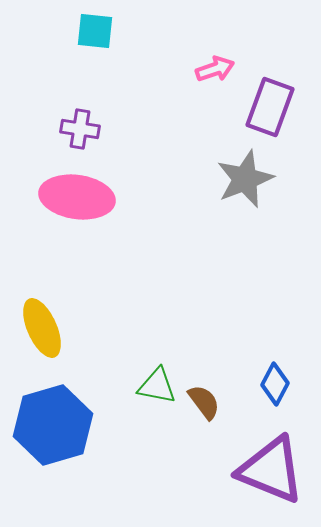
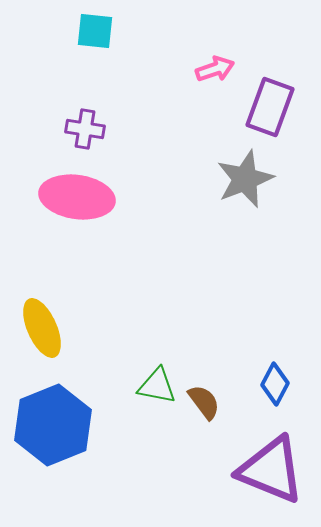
purple cross: moved 5 px right
blue hexagon: rotated 6 degrees counterclockwise
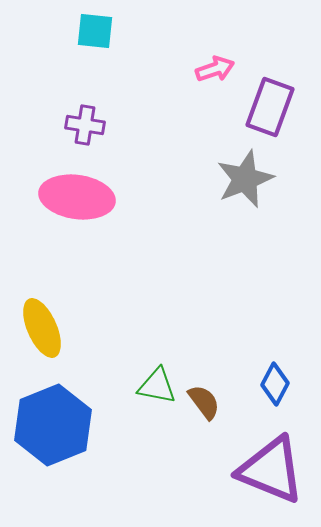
purple cross: moved 4 px up
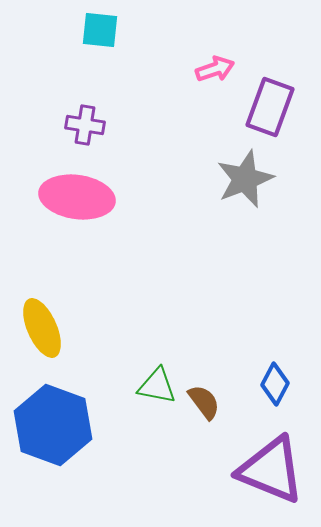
cyan square: moved 5 px right, 1 px up
blue hexagon: rotated 18 degrees counterclockwise
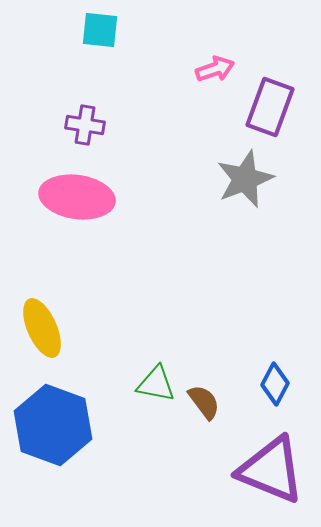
green triangle: moved 1 px left, 2 px up
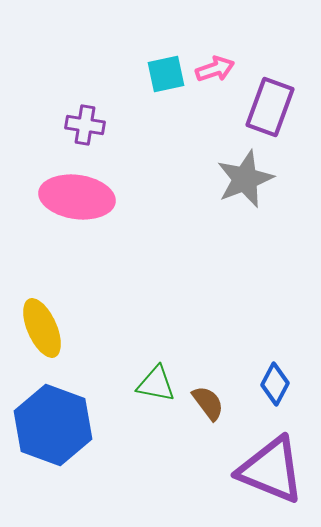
cyan square: moved 66 px right, 44 px down; rotated 18 degrees counterclockwise
brown semicircle: moved 4 px right, 1 px down
